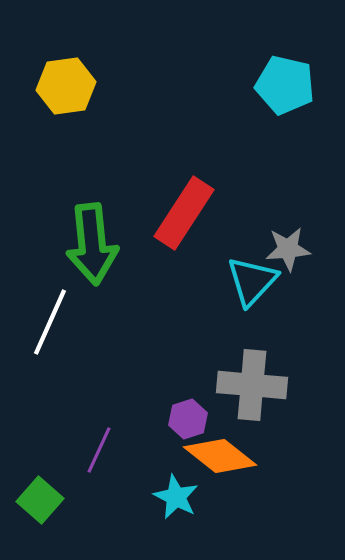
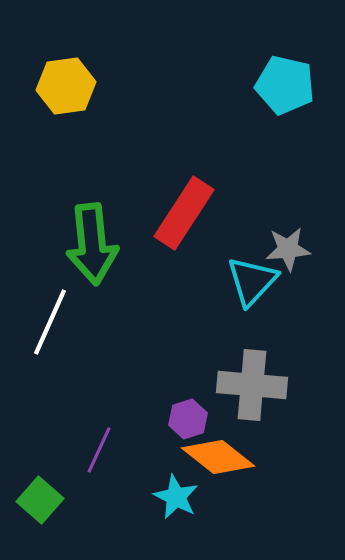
orange diamond: moved 2 px left, 1 px down
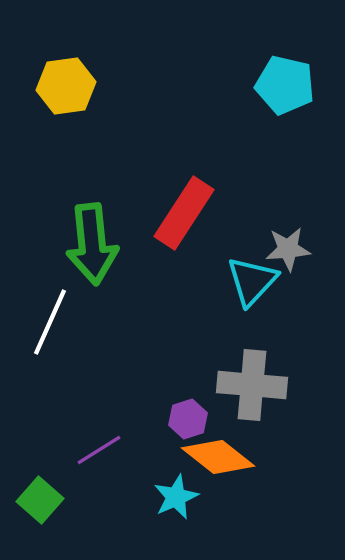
purple line: rotated 33 degrees clockwise
cyan star: rotated 21 degrees clockwise
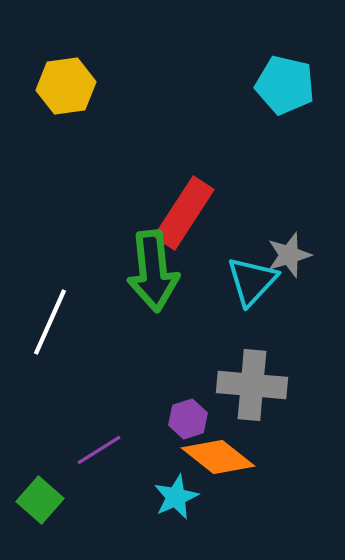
green arrow: moved 61 px right, 27 px down
gray star: moved 1 px right, 6 px down; rotated 12 degrees counterclockwise
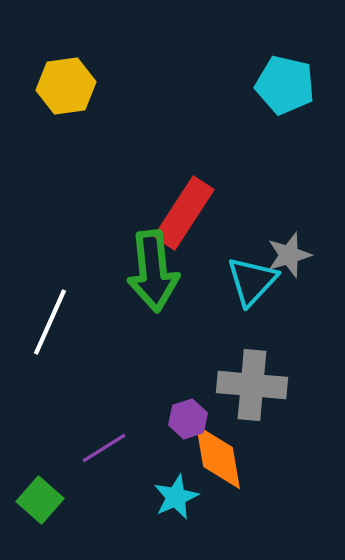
purple line: moved 5 px right, 2 px up
orange diamond: rotated 42 degrees clockwise
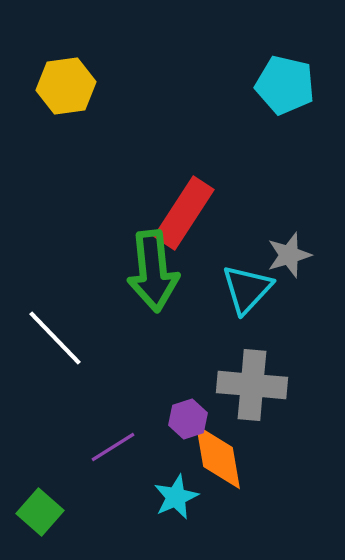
cyan triangle: moved 5 px left, 8 px down
white line: moved 5 px right, 16 px down; rotated 68 degrees counterclockwise
purple line: moved 9 px right, 1 px up
green square: moved 12 px down
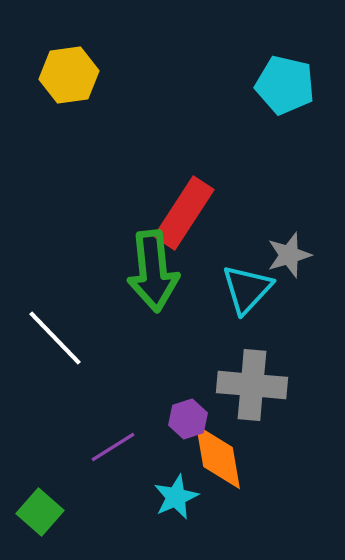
yellow hexagon: moved 3 px right, 11 px up
